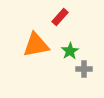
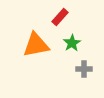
green star: moved 2 px right, 8 px up
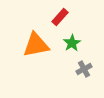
gray cross: rotated 28 degrees counterclockwise
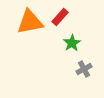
orange triangle: moved 6 px left, 23 px up
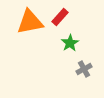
green star: moved 2 px left
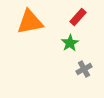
red rectangle: moved 18 px right
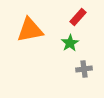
orange triangle: moved 8 px down
gray cross: rotated 21 degrees clockwise
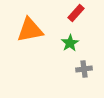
red rectangle: moved 2 px left, 4 px up
